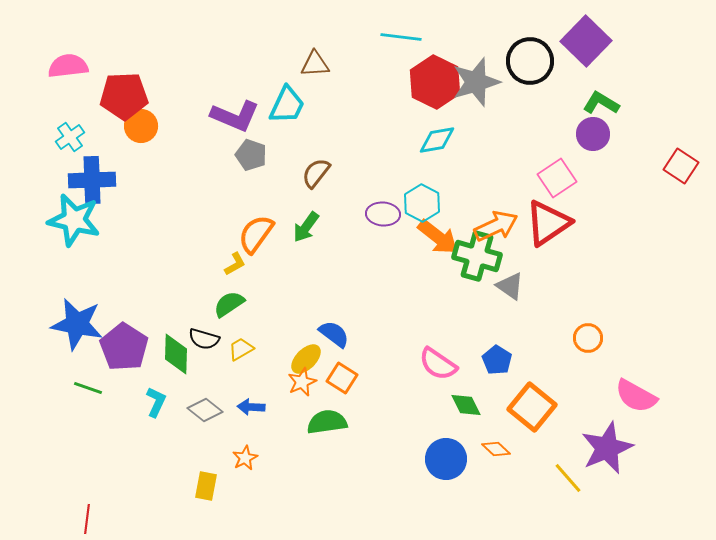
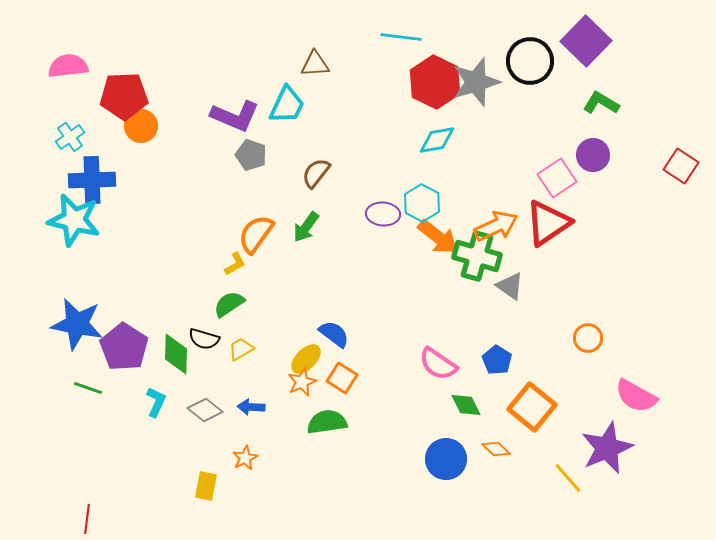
purple circle at (593, 134): moved 21 px down
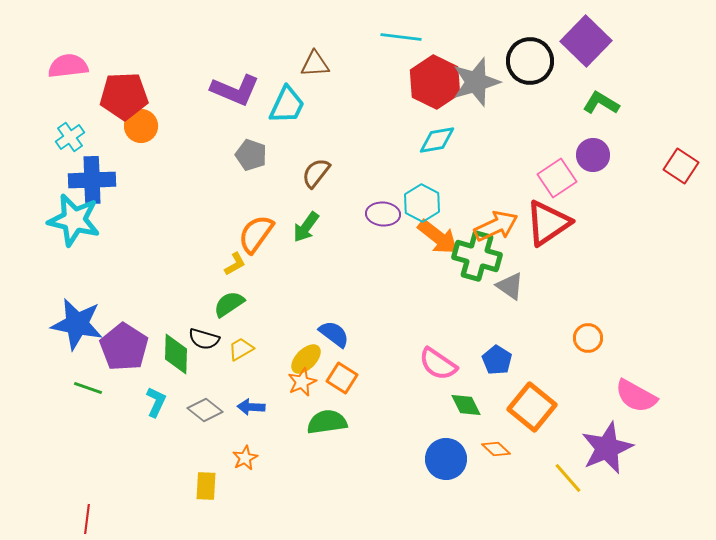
purple L-shape at (235, 116): moved 26 px up
yellow rectangle at (206, 486): rotated 8 degrees counterclockwise
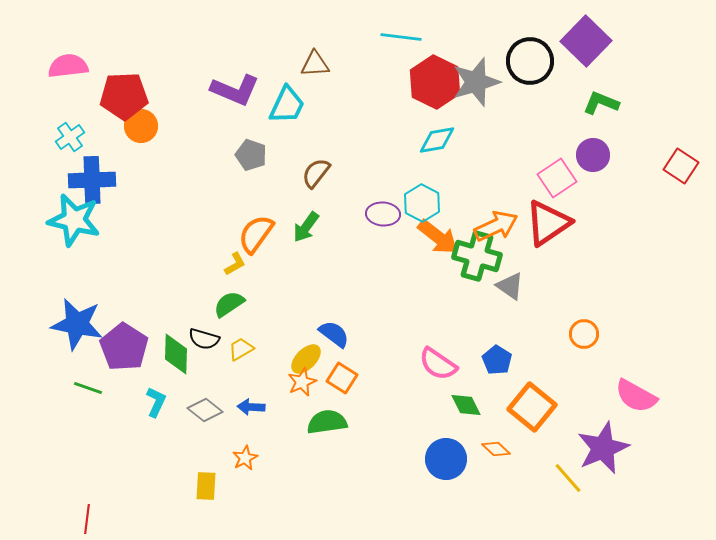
green L-shape at (601, 103): rotated 9 degrees counterclockwise
orange circle at (588, 338): moved 4 px left, 4 px up
purple star at (607, 448): moved 4 px left
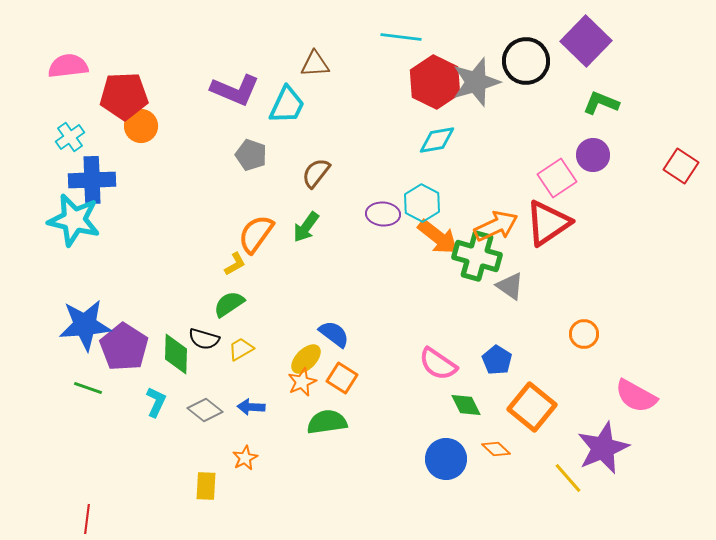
black circle at (530, 61): moved 4 px left
blue star at (77, 324): moved 8 px right, 1 px down; rotated 16 degrees counterclockwise
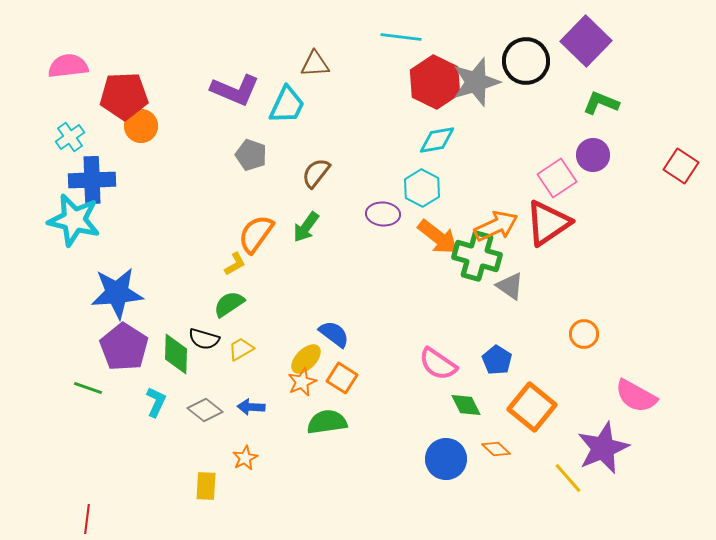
cyan hexagon at (422, 203): moved 15 px up
blue star at (85, 325): moved 32 px right, 32 px up
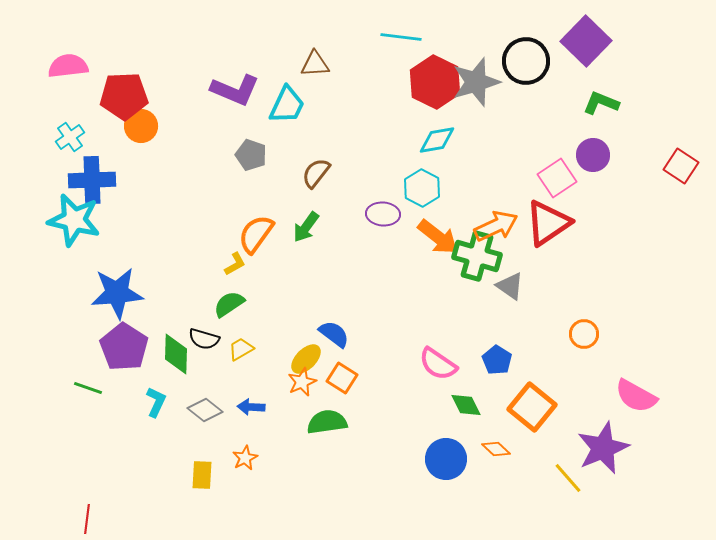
yellow rectangle at (206, 486): moved 4 px left, 11 px up
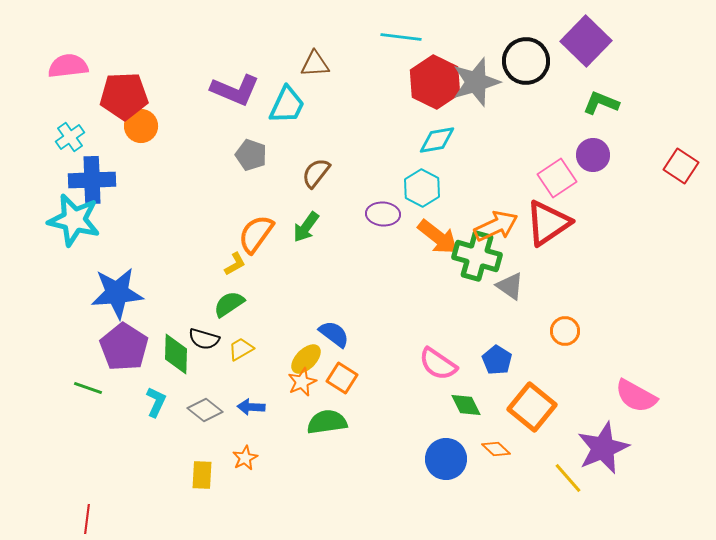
orange circle at (584, 334): moved 19 px left, 3 px up
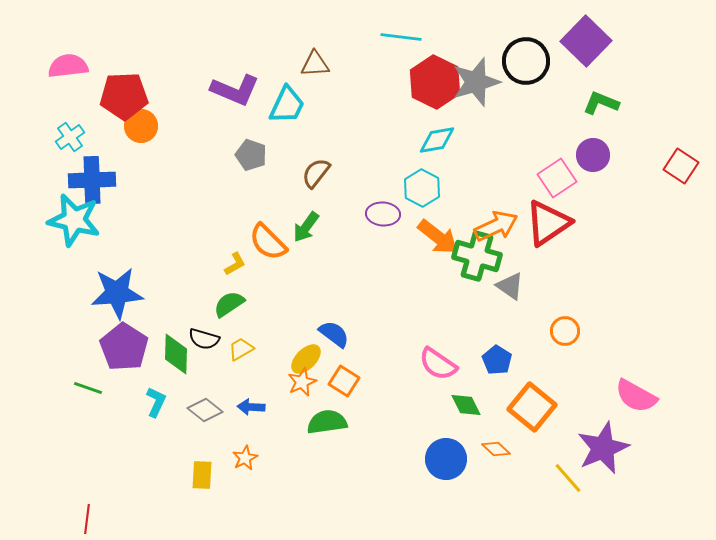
orange semicircle at (256, 234): moved 12 px right, 8 px down; rotated 81 degrees counterclockwise
orange square at (342, 378): moved 2 px right, 3 px down
